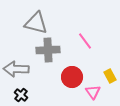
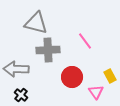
pink triangle: moved 3 px right
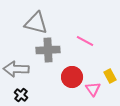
pink line: rotated 24 degrees counterclockwise
pink triangle: moved 3 px left, 3 px up
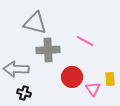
gray triangle: moved 1 px left
yellow rectangle: moved 3 px down; rotated 24 degrees clockwise
black cross: moved 3 px right, 2 px up; rotated 24 degrees counterclockwise
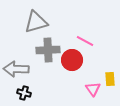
gray triangle: moved 1 px right, 1 px up; rotated 30 degrees counterclockwise
red circle: moved 17 px up
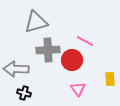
pink triangle: moved 15 px left
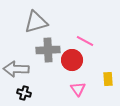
yellow rectangle: moved 2 px left
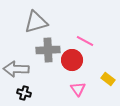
yellow rectangle: rotated 48 degrees counterclockwise
